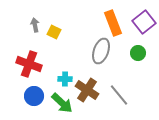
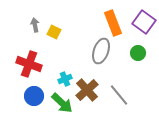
purple square: rotated 15 degrees counterclockwise
cyan cross: rotated 24 degrees counterclockwise
brown cross: rotated 15 degrees clockwise
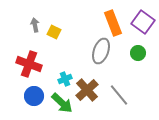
purple square: moved 1 px left
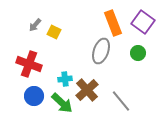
gray arrow: rotated 128 degrees counterclockwise
cyan cross: rotated 16 degrees clockwise
gray line: moved 2 px right, 6 px down
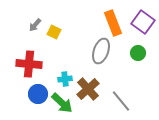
red cross: rotated 15 degrees counterclockwise
brown cross: moved 1 px right, 1 px up
blue circle: moved 4 px right, 2 px up
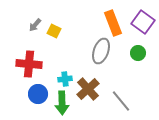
yellow square: moved 1 px up
green arrow: rotated 45 degrees clockwise
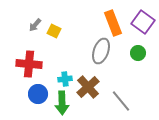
brown cross: moved 2 px up
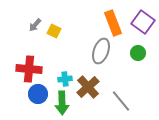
red cross: moved 5 px down
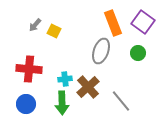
blue circle: moved 12 px left, 10 px down
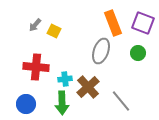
purple square: moved 1 px down; rotated 15 degrees counterclockwise
red cross: moved 7 px right, 2 px up
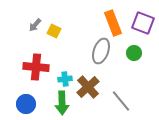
green circle: moved 4 px left
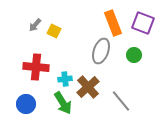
green circle: moved 2 px down
green arrow: moved 1 px right; rotated 30 degrees counterclockwise
